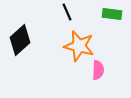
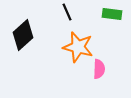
black diamond: moved 3 px right, 5 px up
orange star: moved 1 px left, 1 px down
pink semicircle: moved 1 px right, 1 px up
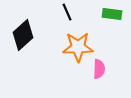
orange star: rotated 16 degrees counterclockwise
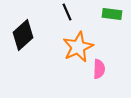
orange star: rotated 24 degrees counterclockwise
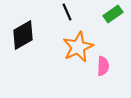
green rectangle: moved 1 px right; rotated 42 degrees counterclockwise
black diamond: rotated 12 degrees clockwise
pink semicircle: moved 4 px right, 3 px up
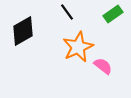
black line: rotated 12 degrees counterclockwise
black diamond: moved 4 px up
pink semicircle: rotated 54 degrees counterclockwise
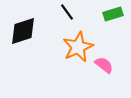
green rectangle: rotated 18 degrees clockwise
black diamond: rotated 12 degrees clockwise
pink semicircle: moved 1 px right, 1 px up
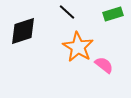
black line: rotated 12 degrees counterclockwise
orange star: rotated 16 degrees counterclockwise
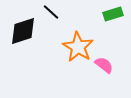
black line: moved 16 px left
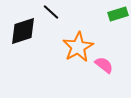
green rectangle: moved 5 px right
orange star: rotated 12 degrees clockwise
